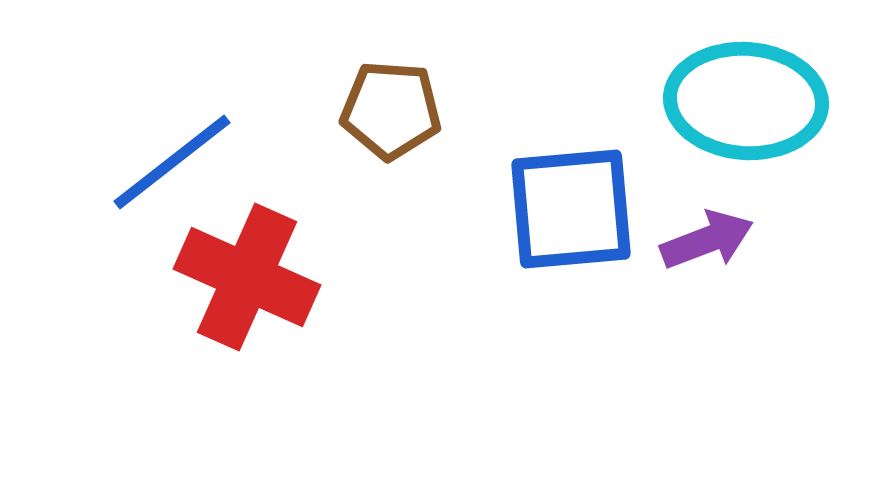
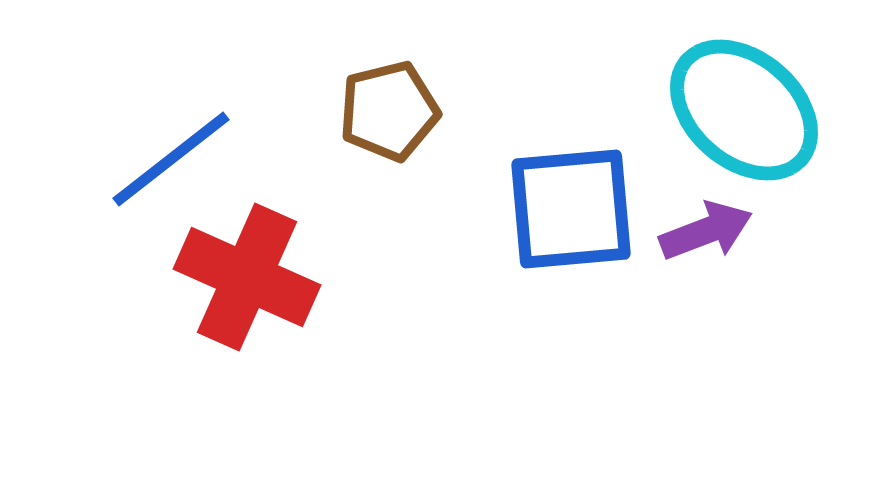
cyan ellipse: moved 2 px left, 9 px down; rotated 37 degrees clockwise
brown pentagon: moved 2 px left, 1 px down; rotated 18 degrees counterclockwise
blue line: moved 1 px left, 3 px up
purple arrow: moved 1 px left, 9 px up
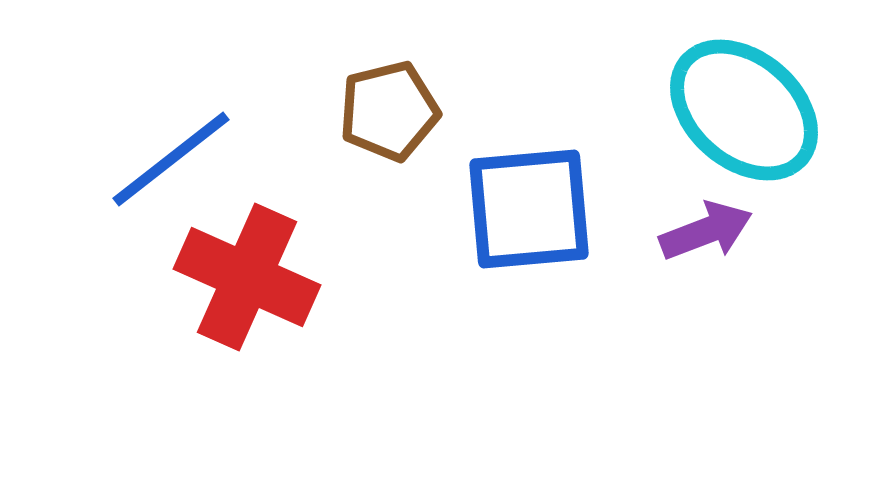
blue square: moved 42 px left
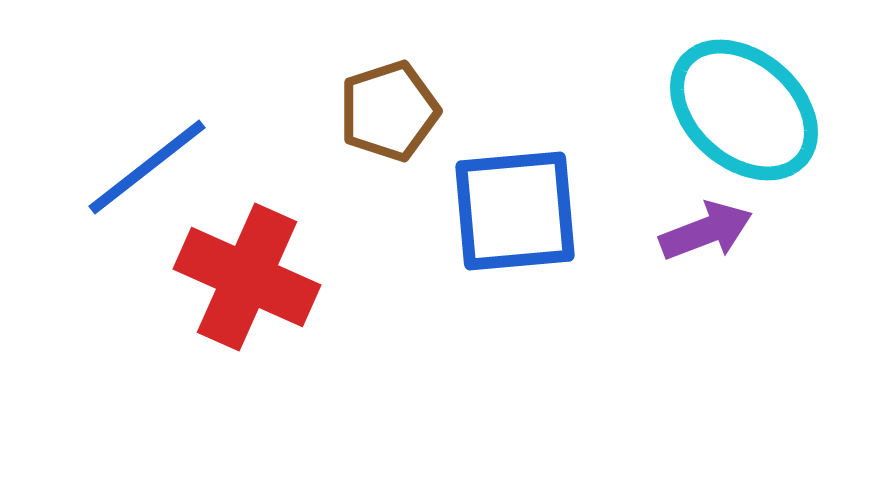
brown pentagon: rotated 4 degrees counterclockwise
blue line: moved 24 px left, 8 px down
blue square: moved 14 px left, 2 px down
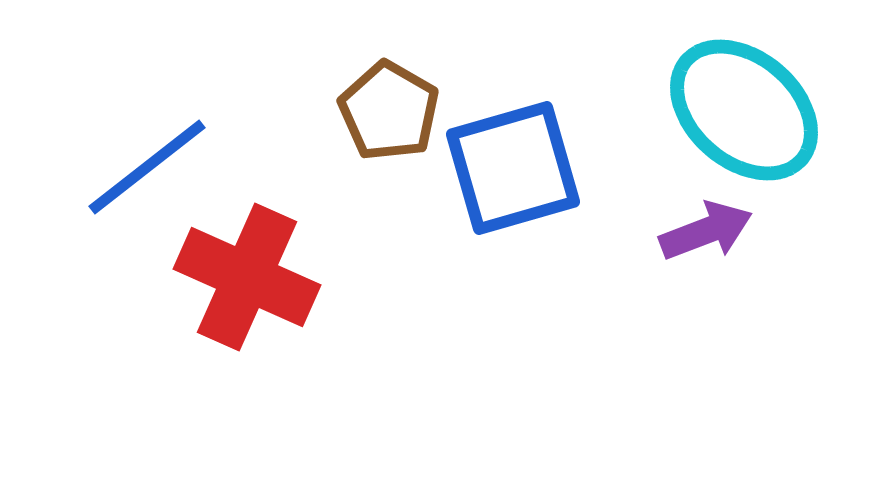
brown pentagon: rotated 24 degrees counterclockwise
blue square: moved 2 px left, 43 px up; rotated 11 degrees counterclockwise
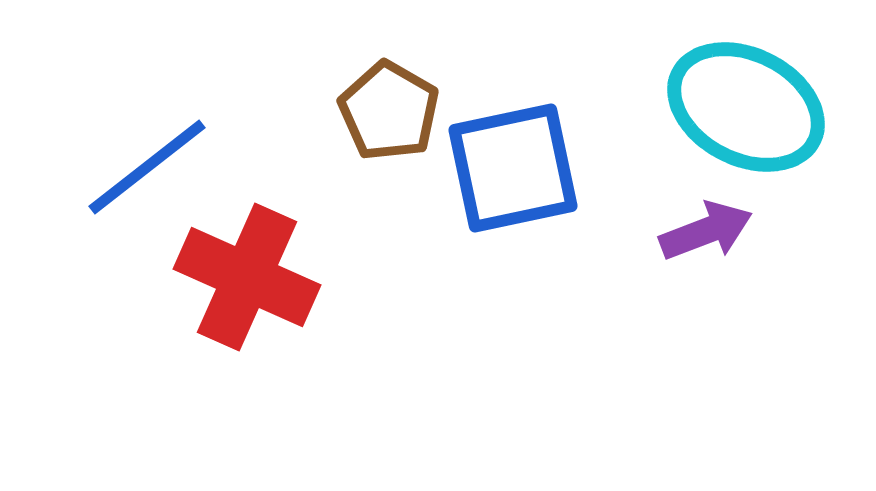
cyan ellipse: moved 2 px right, 3 px up; rotated 14 degrees counterclockwise
blue square: rotated 4 degrees clockwise
